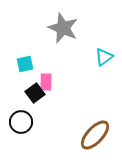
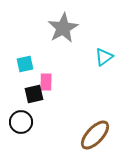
gray star: rotated 20 degrees clockwise
black square: moved 1 px left, 1 px down; rotated 24 degrees clockwise
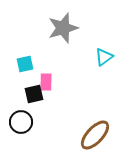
gray star: rotated 12 degrees clockwise
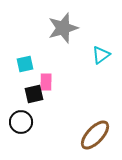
cyan triangle: moved 3 px left, 2 px up
